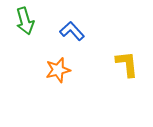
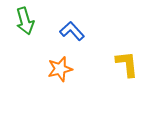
orange star: moved 2 px right, 1 px up
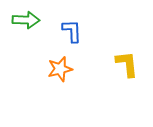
green arrow: moved 1 px right, 1 px up; rotated 72 degrees counterclockwise
blue L-shape: rotated 40 degrees clockwise
